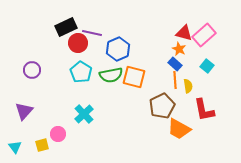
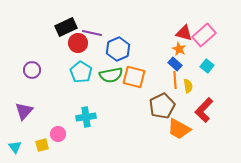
red L-shape: rotated 55 degrees clockwise
cyan cross: moved 2 px right, 3 px down; rotated 36 degrees clockwise
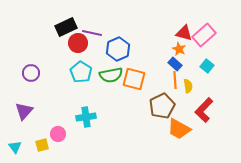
purple circle: moved 1 px left, 3 px down
orange square: moved 2 px down
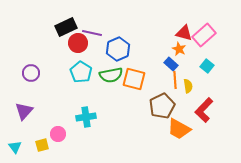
blue rectangle: moved 4 px left
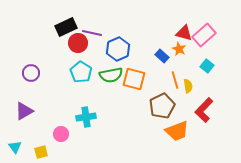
blue rectangle: moved 9 px left, 8 px up
orange line: rotated 12 degrees counterclockwise
purple triangle: rotated 18 degrees clockwise
orange trapezoid: moved 2 px left, 2 px down; rotated 50 degrees counterclockwise
pink circle: moved 3 px right
yellow square: moved 1 px left, 7 px down
